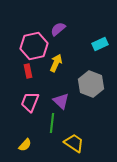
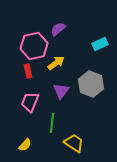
yellow arrow: rotated 30 degrees clockwise
purple triangle: moved 10 px up; rotated 24 degrees clockwise
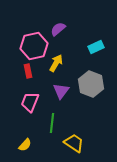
cyan rectangle: moved 4 px left, 3 px down
yellow arrow: rotated 24 degrees counterclockwise
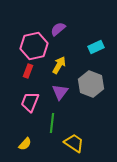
yellow arrow: moved 3 px right, 2 px down
red rectangle: rotated 32 degrees clockwise
purple triangle: moved 1 px left, 1 px down
yellow semicircle: moved 1 px up
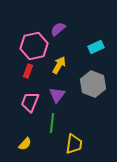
gray hexagon: moved 2 px right
purple triangle: moved 3 px left, 3 px down
yellow trapezoid: moved 1 px down; rotated 65 degrees clockwise
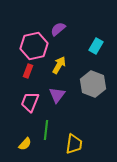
cyan rectangle: moved 1 px up; rotated 35 degrees counterclockwise
green line: moved 6 px left, 7 px down
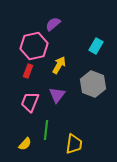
purple semicircle: moved 5 px left, 5 px up
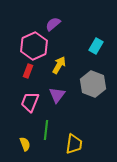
pink hexagon: rotated 12 degrees counterclockwise
yellow semicircle: rotated 64 degrees counterclockwise
